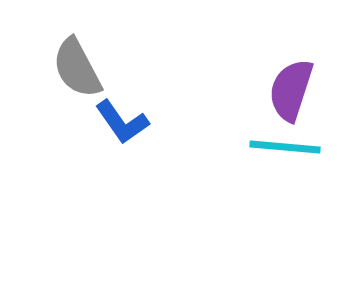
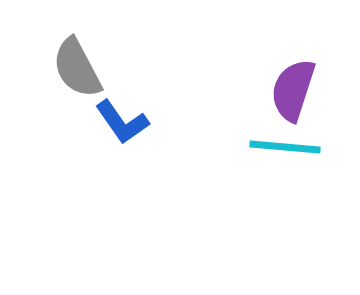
purple semicircle: moved 2 px right
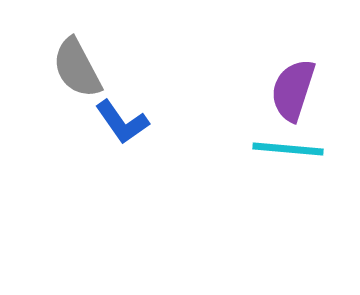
cyan line: moved 3 px right, 2 px down
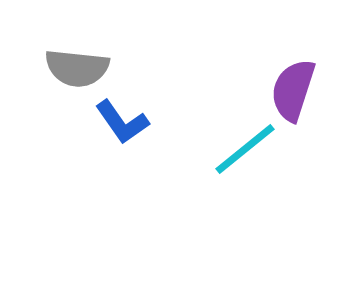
gray semicircle: rotated 56 degrees counterclockwise
cyan line: moved 43 px left; rotated 44 degrees counterclockwise
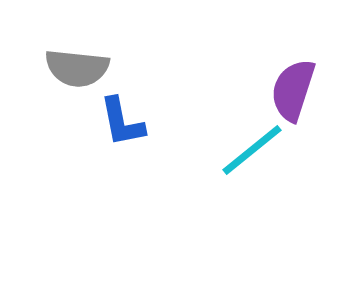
blue L-shape: rotated 24 degrees clockwise
cyan line: moved 7 px right, 1 px down
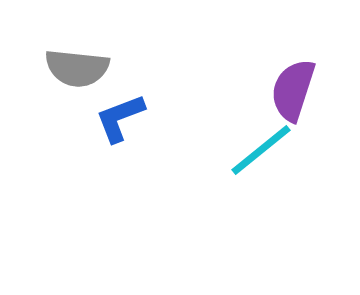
blue L-shape: moved 2 px left, 4 px up; rotated 80 degrees clockwise
cyan line: moved 9 px right
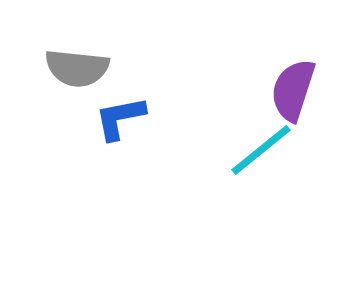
blue L-shape: rotated 10 degrees clockwise
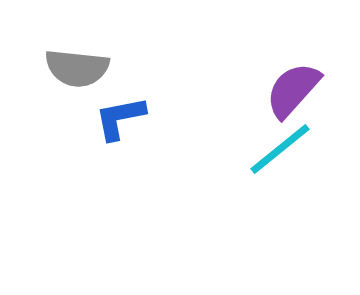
purple semicircle: rotated 24 degrees clockwise
cyan line: moved 19 px right, 1 px up
